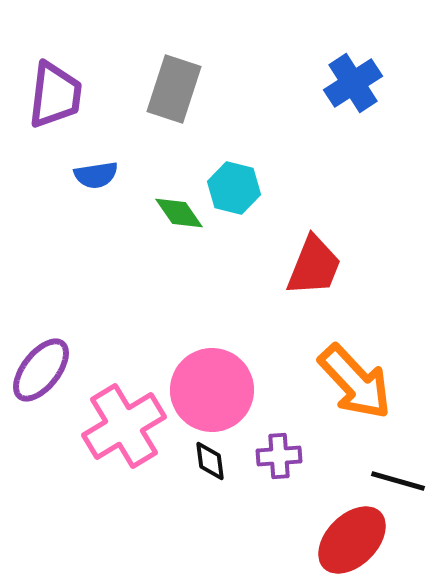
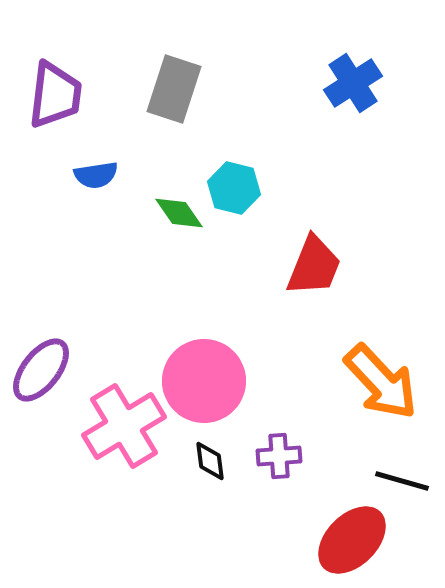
orange arrow: moved 26 px right
pink circle: moved 8 px left, 9 px up
black line: moved 4 px right
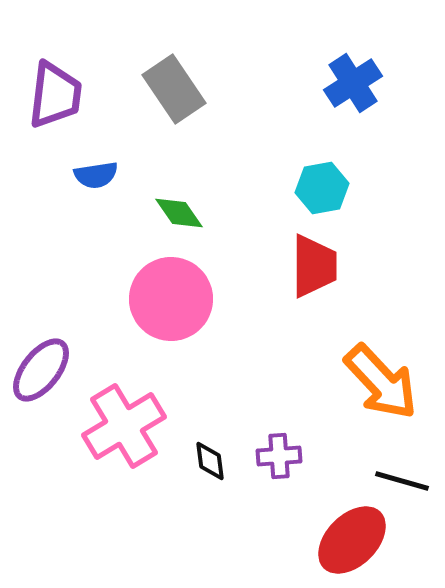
gray rectangle: rotated 52 degrees counterclockwise
cyan hexagon: moved 88 px right; rotated 24 degrees counterclockwise
red trapezoid: rotated 22 degrees counterclockwise
pink circle: moved 33 px left, 82 px up
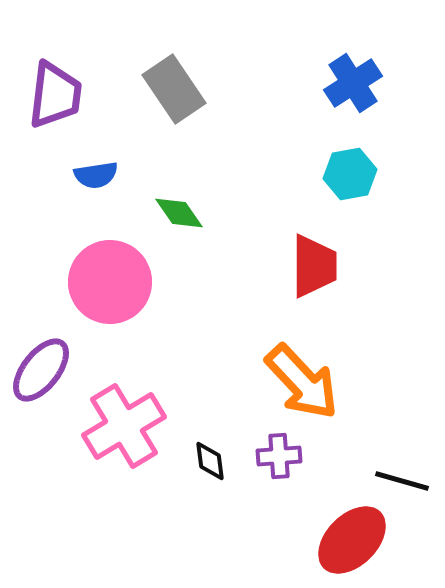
cyan hexagon: moved 28 px right, 14 px up
pink circle: moved 61 px left, 17 px up
orange arrow: moved 79 px left
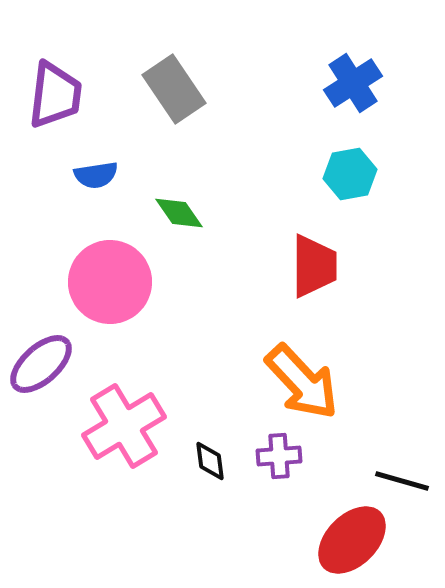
purple ellipse: moved 6 px up; rotated 10 degrees clockwise
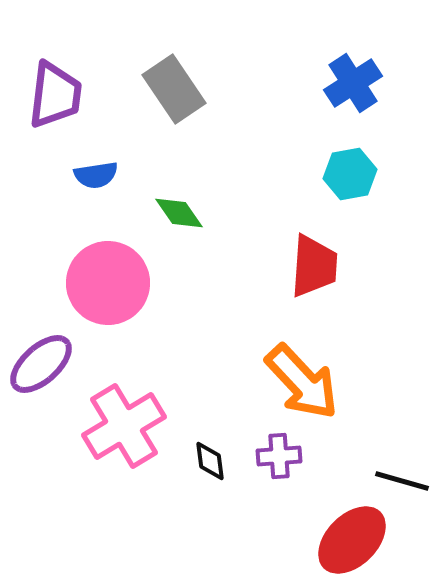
red trapezoid: rotated 4 degrees clockwise
pink circle: moved 2 px left, 1 px down
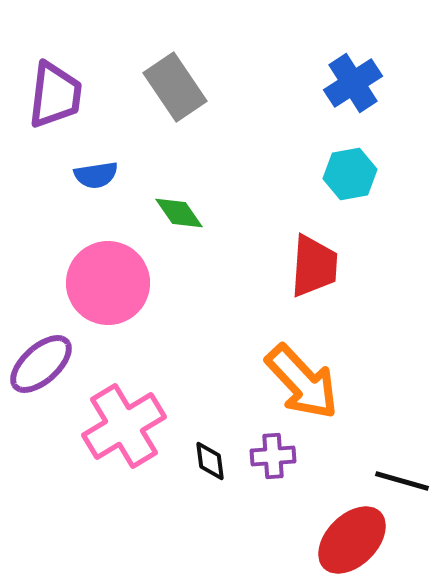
gray rectangle: moved 1 px right, 2 px up
purple cross: moved 6 px left
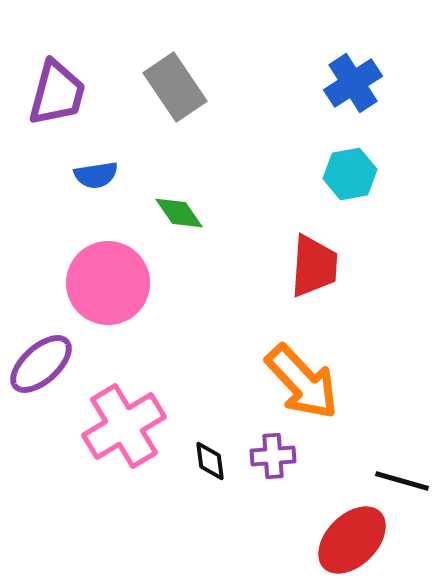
purple trapezoid: moved 2 px right, 2 px up; rotated 8 degrees clockwise
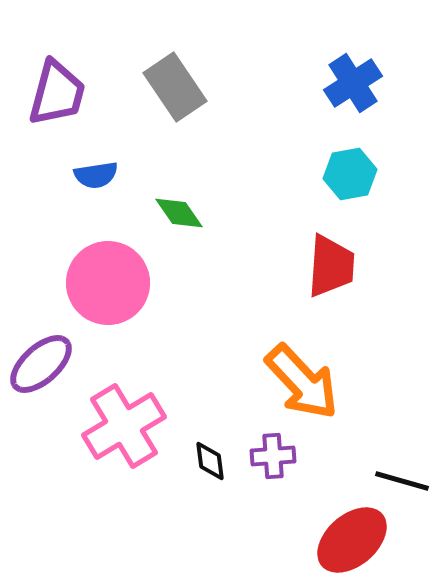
red trapezoid: moved 17 px right
red ellipse: rotated 4 degrees clockwise
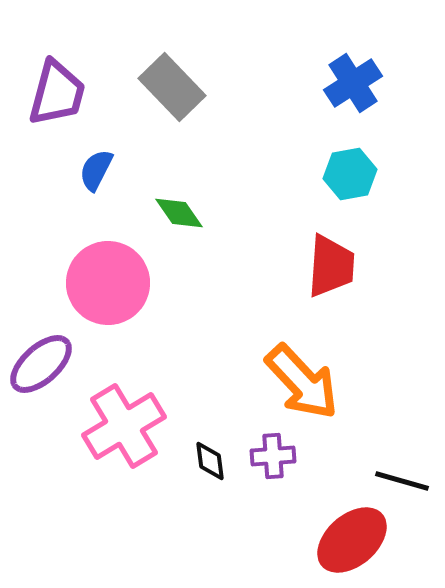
gray rectangle: moved 3 px left; rotated 10 degrees counterclockwise
blue semicircle: moved 5 px up; rotated 126 degrees clockwise
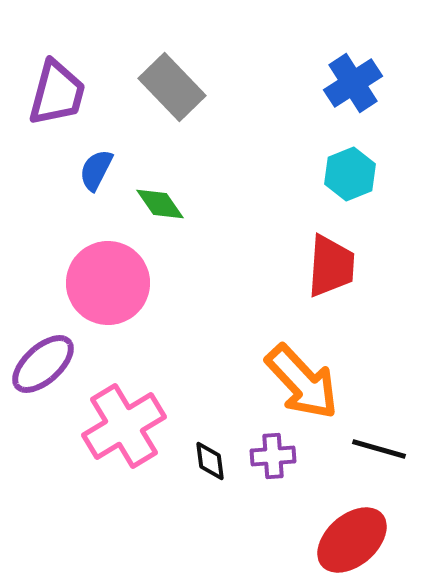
cyan hexagon: rotated 12 degrees counterclockwise
green diamond: moved 19 px left, 9 px up
purple ellipse: moved 2 px right
black line: moved 23 px left, 32 px up
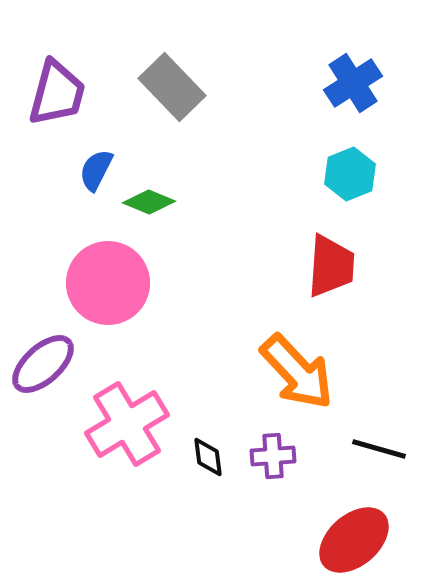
green diamond: moved 11 px left, 2 px up; rotated 33 degrees counterclockwise
orange arrow: moved 5 px left, 10 px up
pink cross: moved 3 px right, 2 px up
black diamond: moved 2 px left, 4 px up
red ellipse: moved 2 px right
